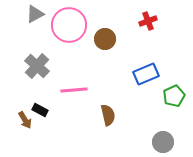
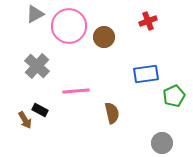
pink circle: moved 1 px down
brown circle: moved 1 px left, 2 px up
blue rectangle: rotated 15 degrees clockwise
pink line: moved 2 px right, 1 px down
brown semicircle: moved 4 px right, 2 px up
gray circle: moved 1 px left, 1 px down
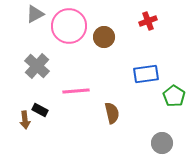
green pentagon: rotated 15 degrees counterclockwise
brown arrow: rotated 24 degrees clockwise
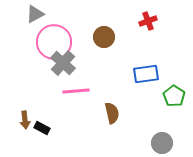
pink circle: moved 15 px left, 16 px down
gray cross: moved 26 px right, 3 px up
black rectangle: moved 2 px right, 18 px down
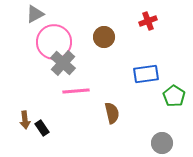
black rectangle: rotated 28 degrees clockwise
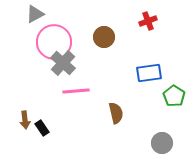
blue rectangle: moved 3 px right, 1 px up
brown semicircle: moved 4 px right
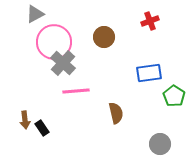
red cross: moved 2 px right
gray circle: moved 2 px left, 1 px down
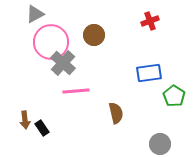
brown circle: moved 10 px left, 2 px up
pink circle: moved 3 px left
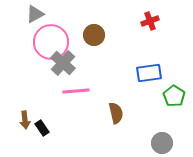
gray circle: moved 2 px right, 1 px up
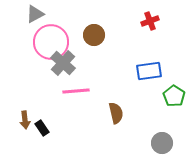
blue rectangle: moved 2 px up
